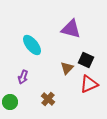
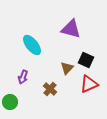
brown cross: moved 2 px right, 10 px up
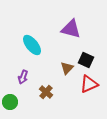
brown cross: moved 4 px left, 3 px down
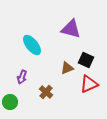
brown triangle: rotated 24 degrees clockwise
purple arrow: moved 1 px left
